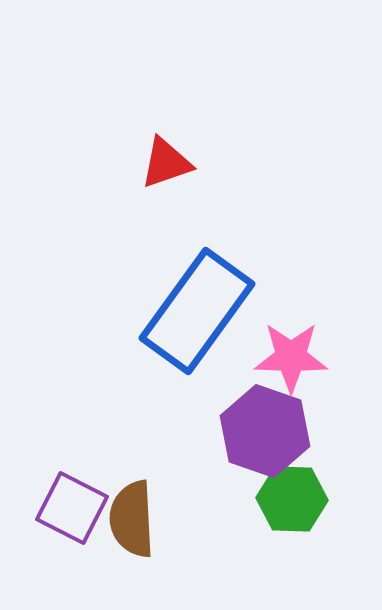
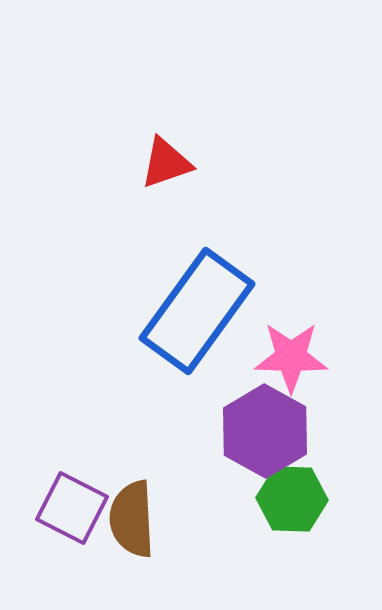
purple hexagon: rotated 10 degrees clockwise
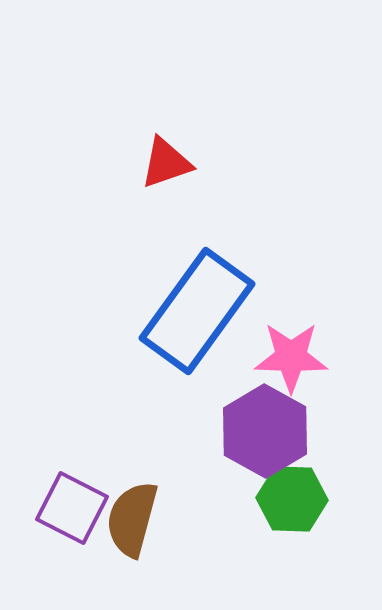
brown semicircle: rotated 18 degrees clockwise
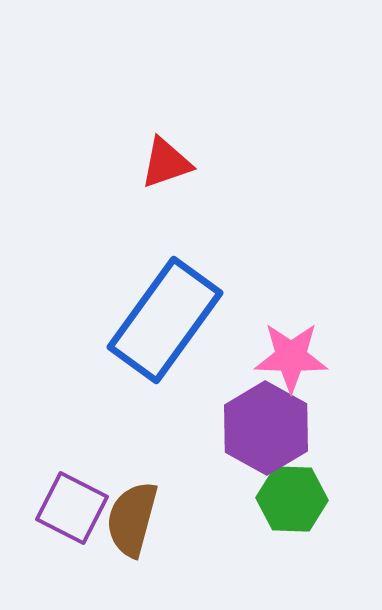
blue rectangle: moved 32 px left, 9 px down
purple hexagon: moved 1 px right, 3 px up
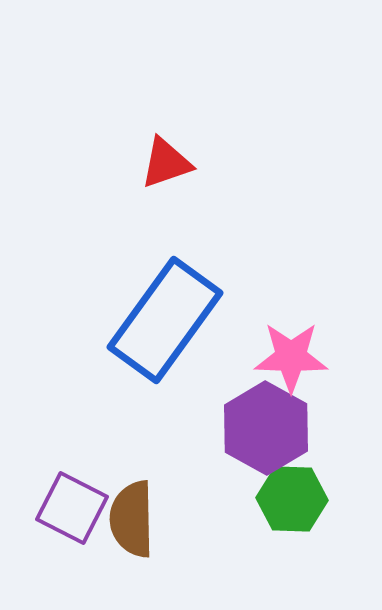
brown semicircle: rotated 16 degrees counterclockwise
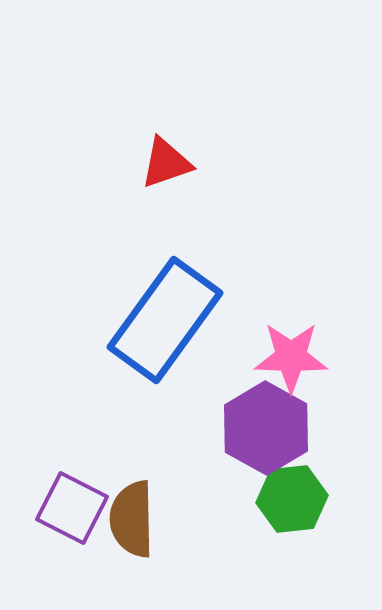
green hexagon: rotated 8 degrees counterclockwise
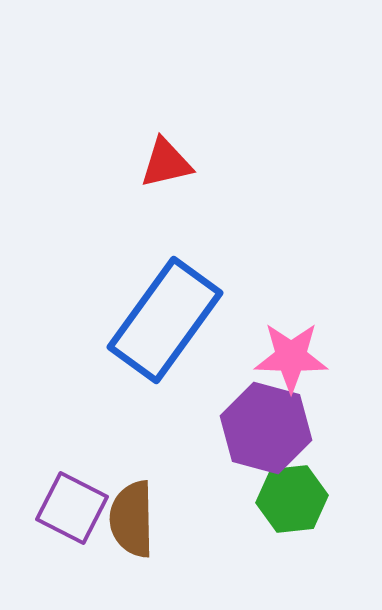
red triangle: rotated 6 degrees clockwise
purple hexagon: rotated 14 degrees counterclockwise
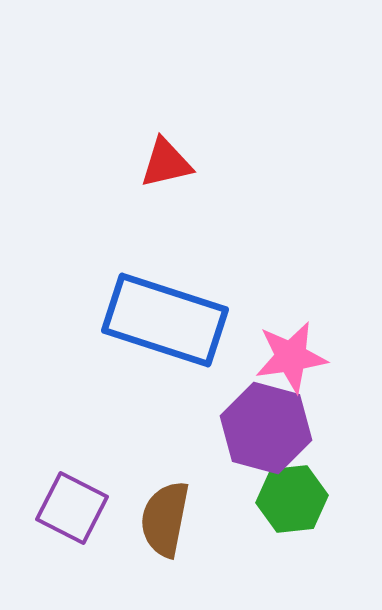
blue rectangle: rotated 72 degrees clockwise
pink star: rotated 10 degrees counterclockwise
brown semicircle: moved 33 px right; rotated 12 degrees clockwise
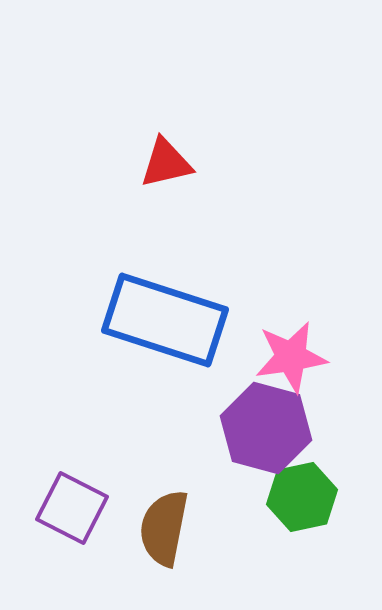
green hexagon: moved 10 px right, 2 px up; rotated 6 degrees counterclockwise
brown semicircle: moved 1 px left, 9 px down
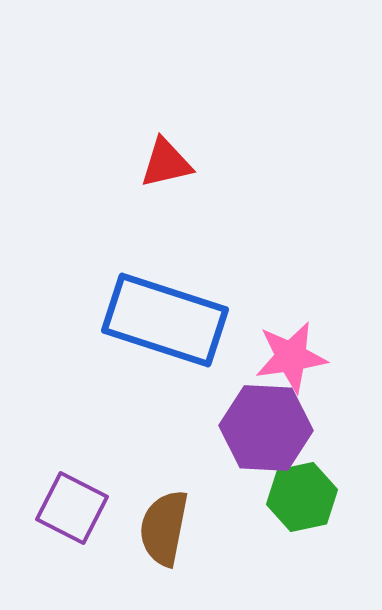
purple hexagon: rotated 12 degrees counterclockwise
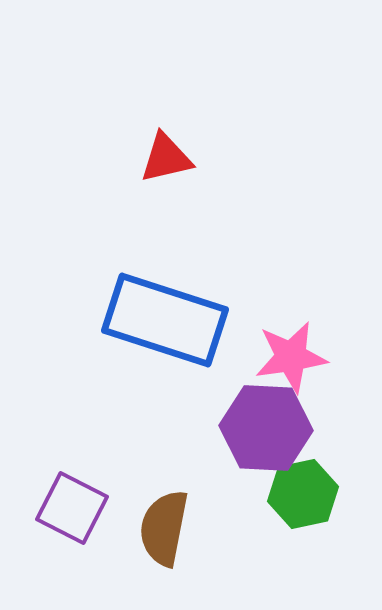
red triangle: moved 5 px up
green hexagon: moved 1 px right, 3 px up
